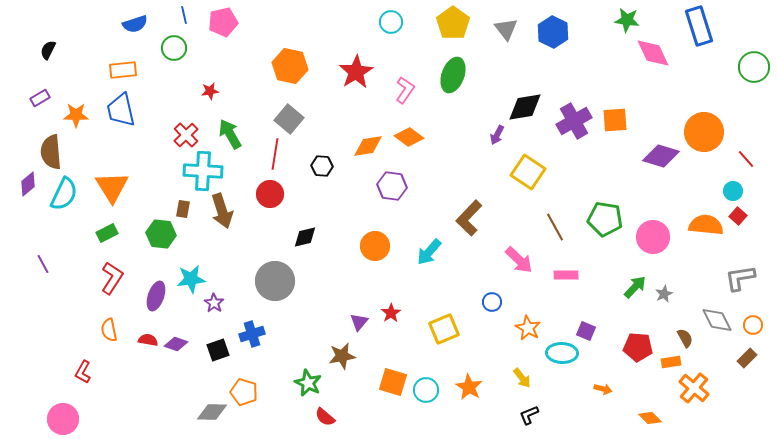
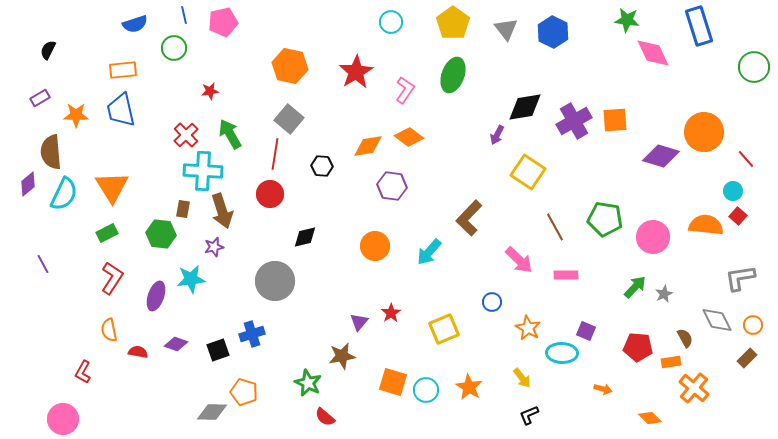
purple star at (214, 303): moved 56 px up; rotated 24 degrees clockwise
red semicircle at (148, 340): moved 10 px left, 12 px down
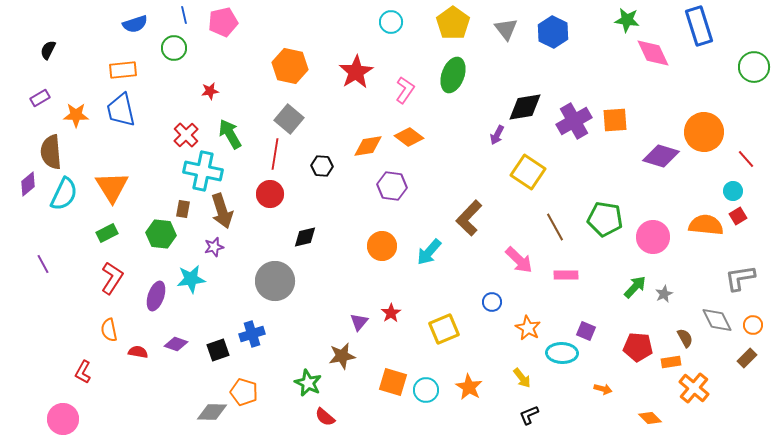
cyan cross at (203, 171): rotated 9 degrees clockwise
red square at (738, 216): rotated 18 degrees clockwise
orange circle at (375, 246): moved 7 px right
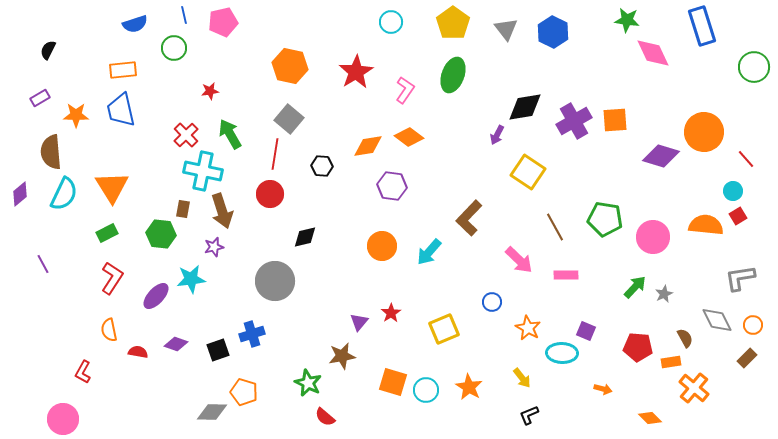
blue rectangle at (699, 26): moved 3 px right
purple diamond at (28, 184): moved 8 px left, 10 px down
purple ellipse at (156, 296): rotated 24 degrees clockwise
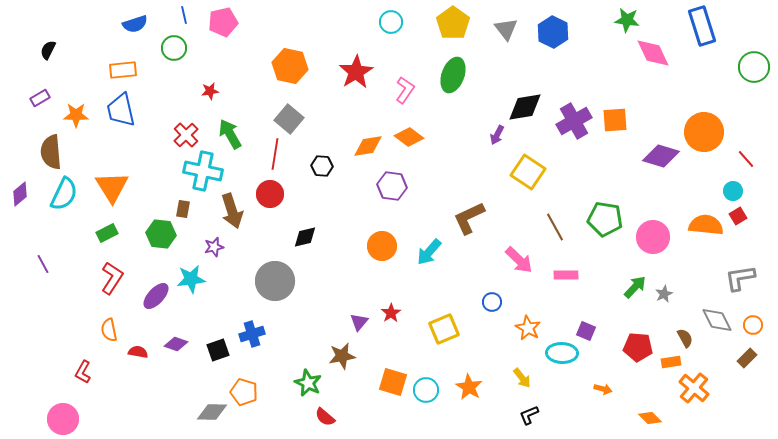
brown arrow at (222, 211): moved 10 px right
brown L-shape at (469, 218): rotated 21 degrees clockwise
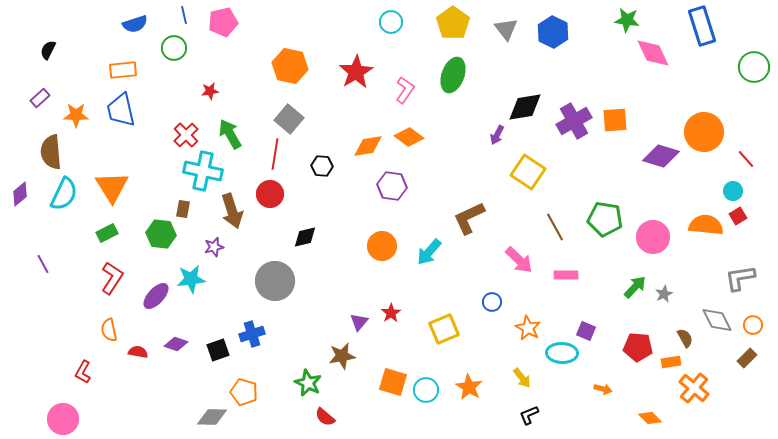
purple rectangle at (40, 98): rotated 12 degrees counterclockwise
gray diamond at (212, 412): moved 5 px down
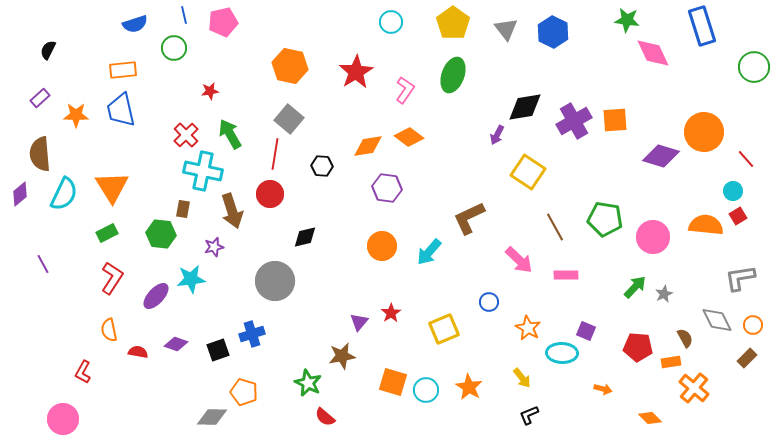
brown semicircle at (51, 152): moved 11 px left, 2 px down
purple hexagon at (392, 186): moved 5 px left, 2 px down
blue circle at (492, 302): moved 3 px left
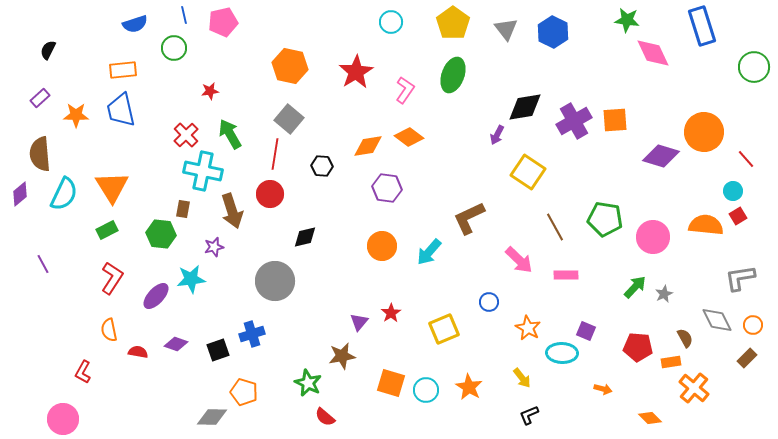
green rectangle at (107, 233): moved 3 px up
orange square at (393, 382): moved 2 px left, 1 px down
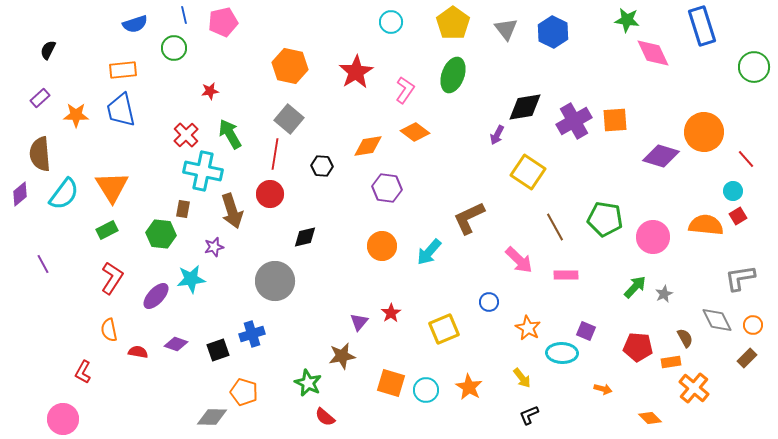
orange diamond at (409, 137): moved 6 px right, 5 px up
cyan semicircle at (64, 194): rotated 12 degrees clockwise
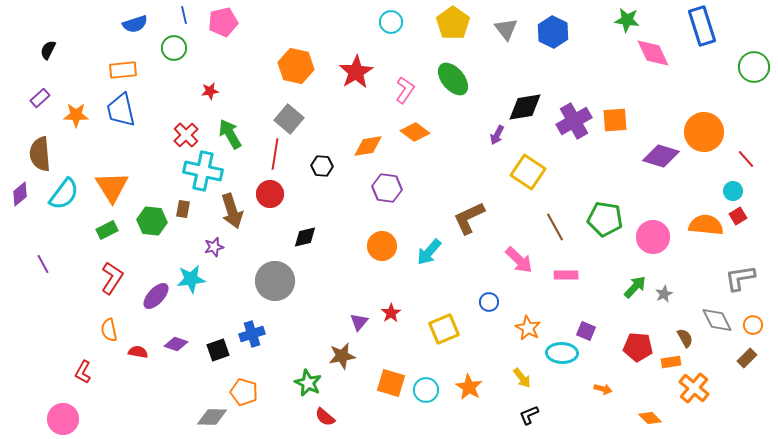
orange hexagon at (290, 66): moved 6 px right
green ellipse at (453, 75): moved 4 px down; rotated 60 degrees counterclockwise
green hexagon at (161, 234): moved 9 px left, 13 px up
